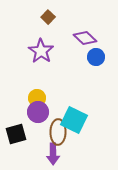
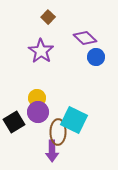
black square: moved 2 px left, 12 px up; rotated 15 degrees counterclockwise
purple arrow: moved 1 px left, 3 px up
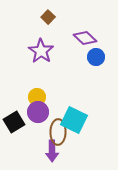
yellow circle: moved 1 px up
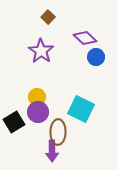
cyan square: moved 7 px right, 11 px up
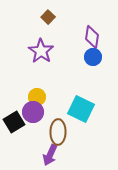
purple diamond: moved 7 px right, 1 px up; rotated 55 degrees clockwise
blue circle: moved 3 px left
purple circle: moved 5 px left
purple arrow: moved 2 px left, 4 px down; rotated 25 degrees clockwise
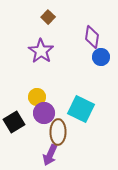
blue circle: moved 8 px right
purple circle: moved 11 px right, 1 px down
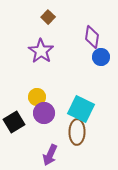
brown ellipse: moved 19 px right
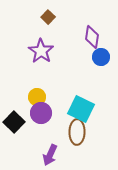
purple circle: moved 3 px left
black square: rotated 15 degrees counterclockwise
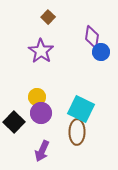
blue circle: moved 5 px up
purple arrow: moved 8 px left, 4 px up
